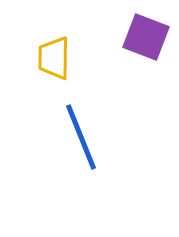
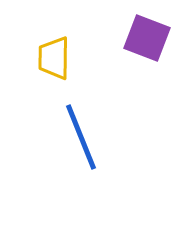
purple square: moved 1 px right, 1 px down
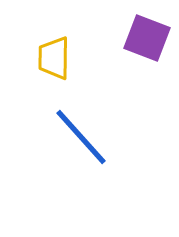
blue line: rotated 20 degrees counterclockwise
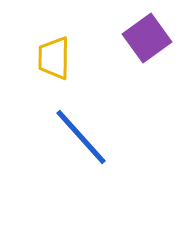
purple square: rotated 33 degrees clockwise
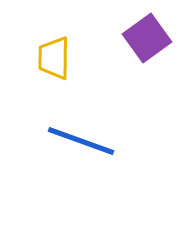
blue line: moved 4 px down; rotated 28 degrees counterclockwise
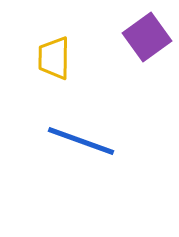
purple square: moved 1 px up
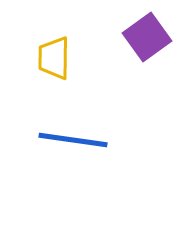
blue line: moved 8 px left, 1 px up; rotated 12 degrees counterclockwise
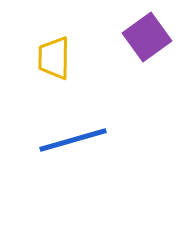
blue line: rotated 24 degrees counterclockwise
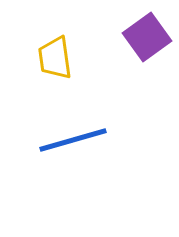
yellow trapezoid: moved 1 px right; rotated 9 degrees counterclockwise
